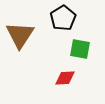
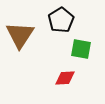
black pentagon: moved 2 px left, 2 px down
green square: moved 1 px right
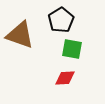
brown triangle: rotated 44 degrees counterclockwise
green square: moved 9 px left
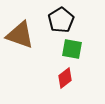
red diamond: rotated 35 degrees counterclockwise
